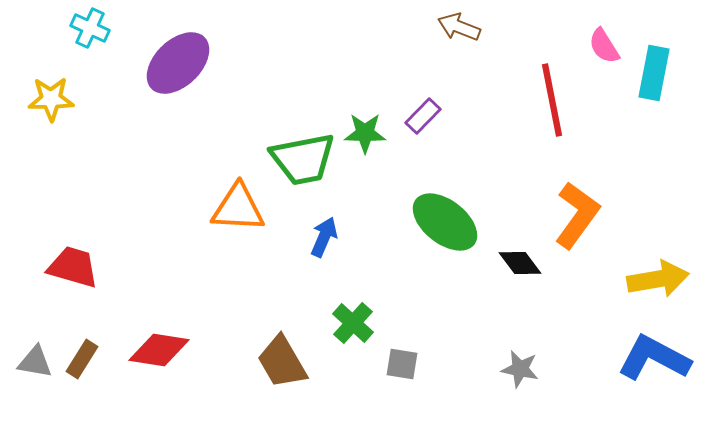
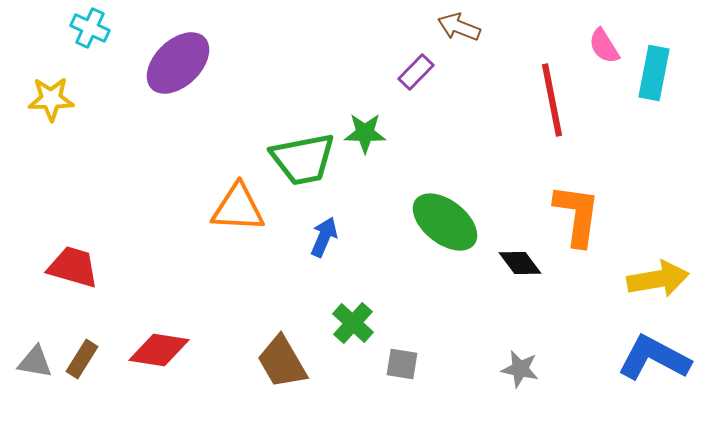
purple rectangle: moved 7 px left, 44 px up
orange L-shape: rotated 28 degrees counterclockwise
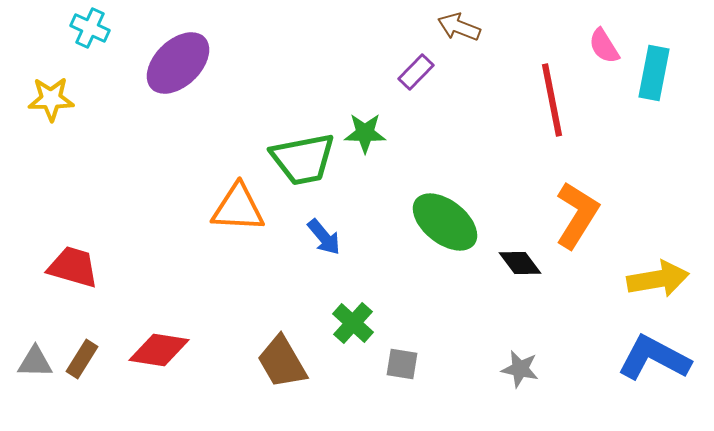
orange L-shape: rotated 24 degrees clockwise
blue arrow: rotated 117 degrees clockwise
gray triangle: rotated 9 degrees counterclockwise
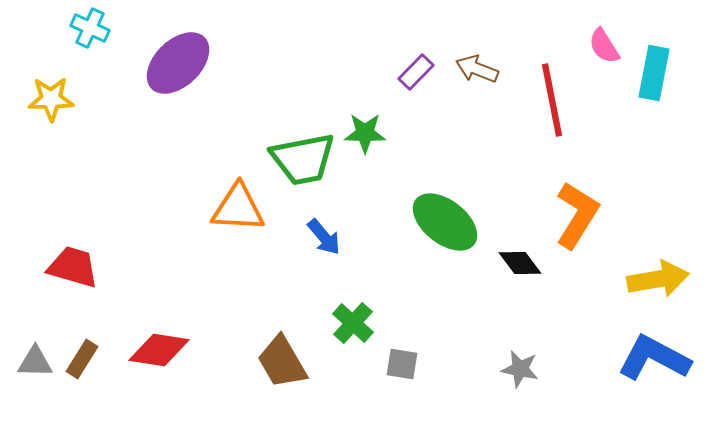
brown arrow: moved 18 px right, 42 px down
